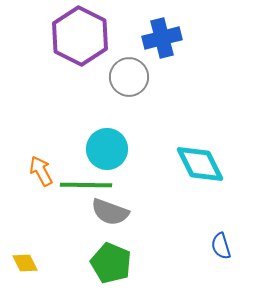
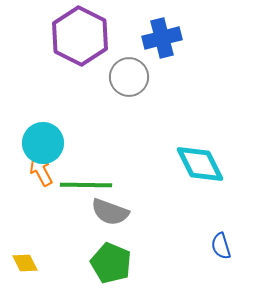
cyan circle: moved 64 px left, 6 px up
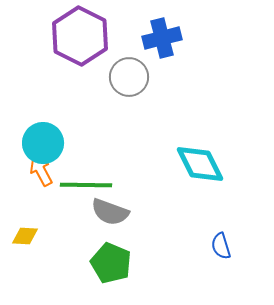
yellow diamond: moved 27 px up; rotated 60 degrees counterclockwise
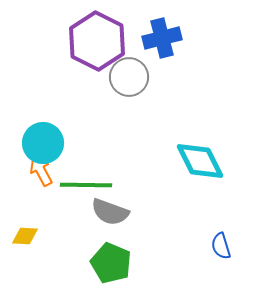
purple hexagon: moved 17 px right, 5 px down
cyan diamond: moved 3 px up
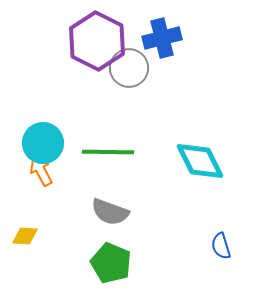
gray circle: moved 9 px up
green line: moved 22 px right, 33 px up
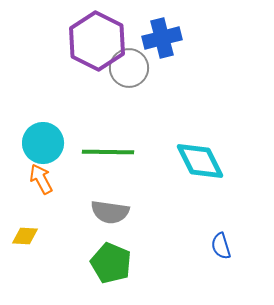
orange arrow: moved 8 px down
gray semicircle: rotated 12 degrees counterclockwise
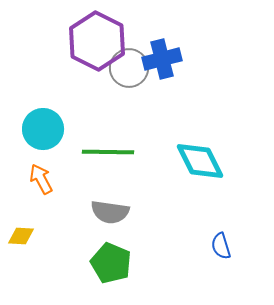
blue cross: moved 21 px down
cyan circle: moved 14 px up
yellow diamond: moved 4 px left
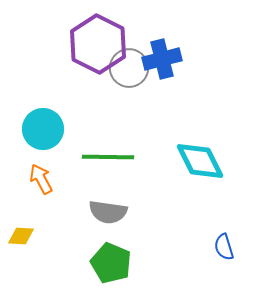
purple hexagon: moved 1 px right, 3 px down
green line: moved 5 px down
gray semicircle: moved 2 px left
blue semicircle: moved 3 px right, 1 px down
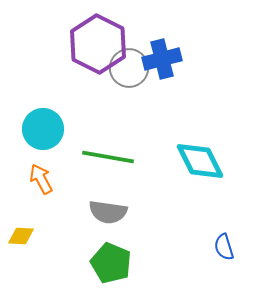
green line: rotated 9 degrees clockwise
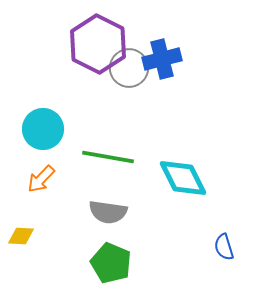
cyan diamond: moved 17 px left, 17 px down
orange arrow: rotated 108 degrees counterclockwise
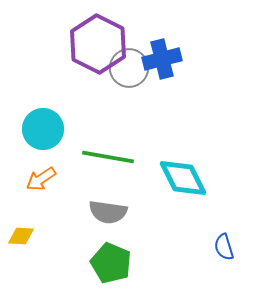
orange arrow: rotated 12 degrees clockwise
